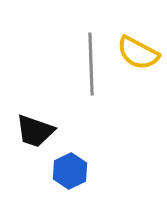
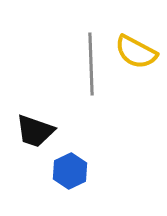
yellow semicircle: moved 2 px left, 1 px up
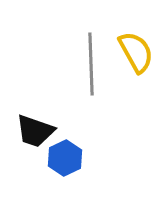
yellow semicircle: rotated 147 degrees counterclockwise
blue hexagon: moved 5 px left, 13 px up
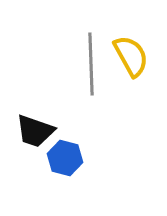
yellow semicircle: moved 5 px left, 4 px down
blue hexagon: rotated 20 degrees counterclockwise
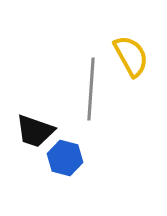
gray line: moved 25 px down; rotated 6 degrees clockwise
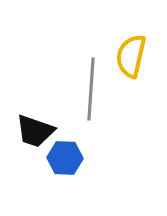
yellow semicircle: rotated 138 degrees counterclockwise
blue hexagon: rotated 12 degrees counterclockwise
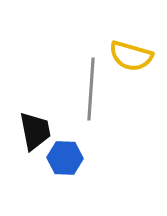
yellow semicircle: rotated 87 degrees counterclockwise
black trapezoid: rotated 120 degrees counterclockwise
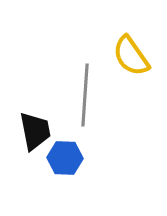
yellow semicircle: rotated 39 degrees clockwise
gray line: moved 6 px left, 6 px down
